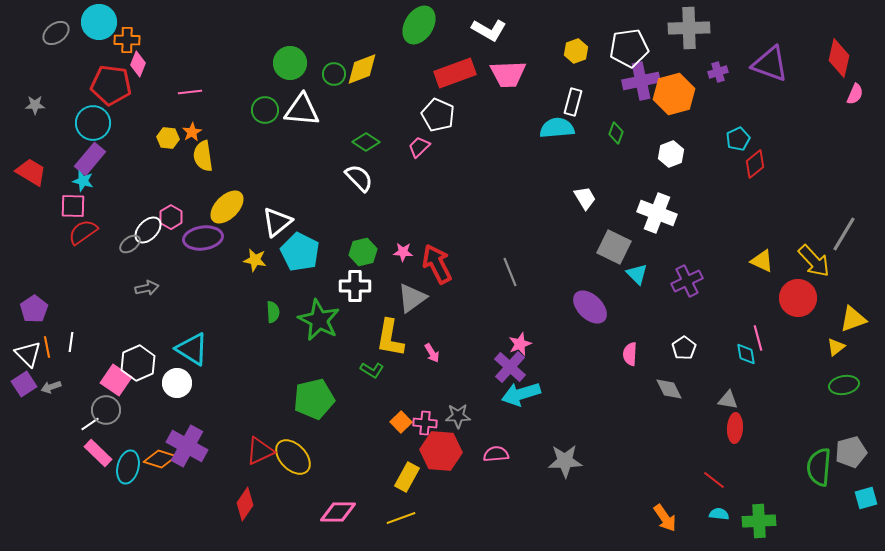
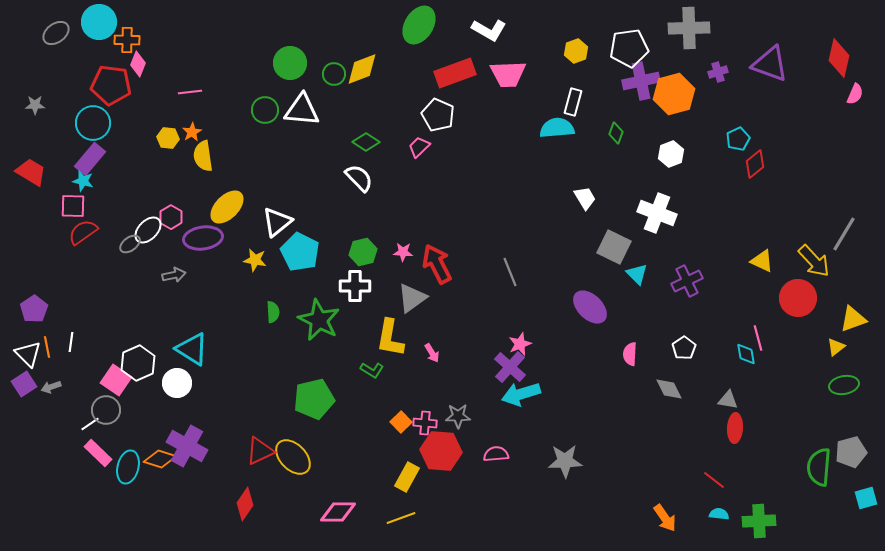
gray arrow at (147, 288): moved 27 px right, 13 px up
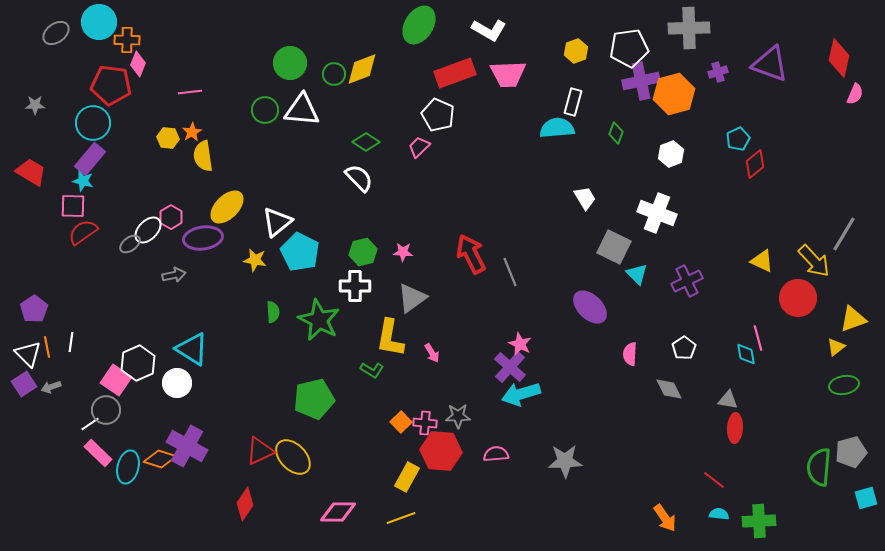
red arrow at (437, 264): moved 34 px right, 10 px up
pink star at (520, 344): rotated 25 degrees counterclockwise
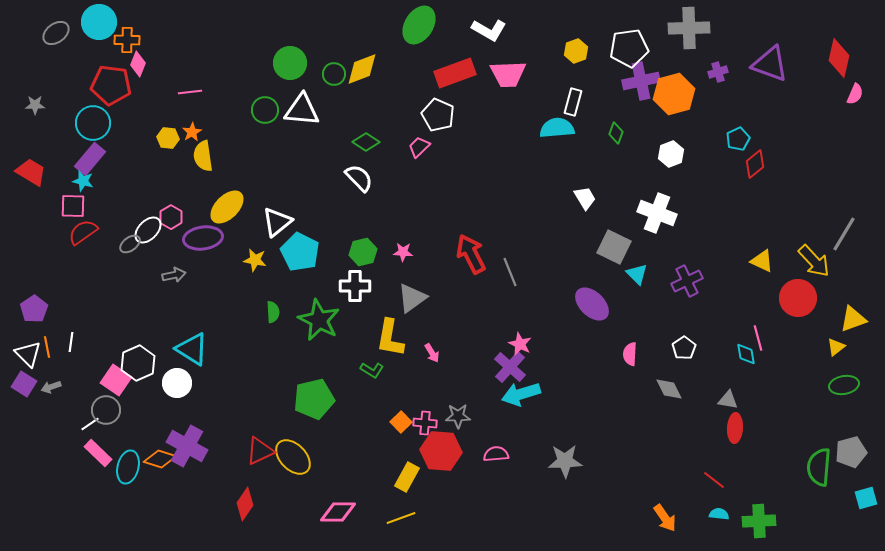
purple ellipse at (590, 307): moved 2 px right, 3 px up
purple square at (24, 384): rotated 25 degrees counterclockwise
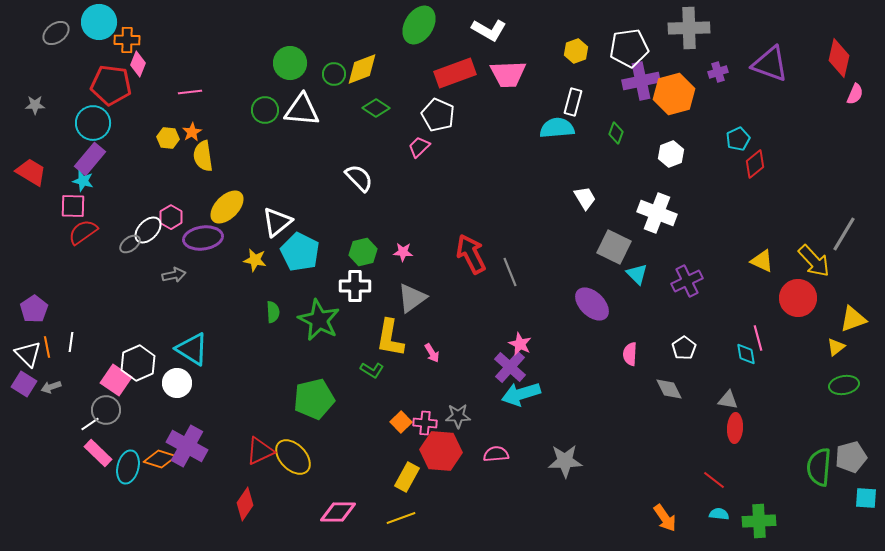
green diamond at (366, 142): moved 10 px right, 34 px up
gray pentagon at (851, 452): moved 5 px down
cyan square at (866, 498): rotated 20 degrees clockwise
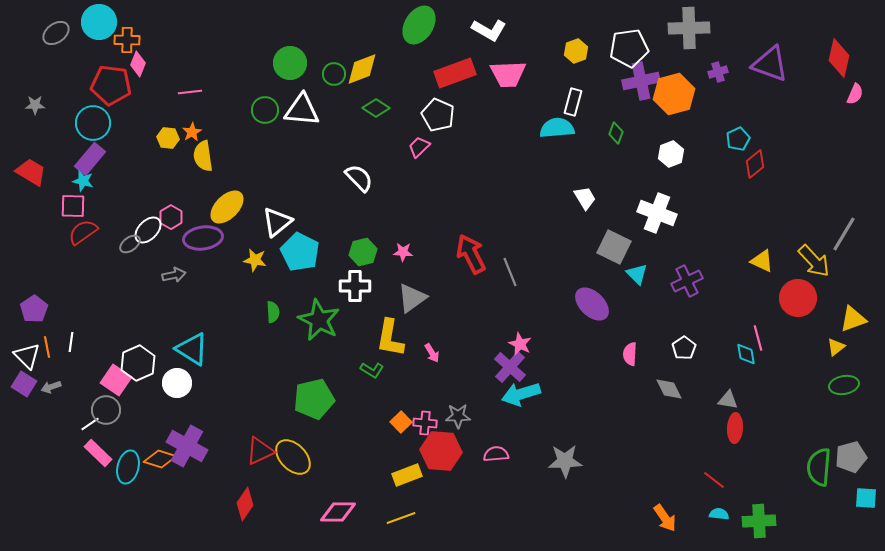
white triangle at (28, 354): moved 1 px left, 2 px down
yellow rectangle at (407, 477): moved 2 px up; rotated 40 degrees clockwise
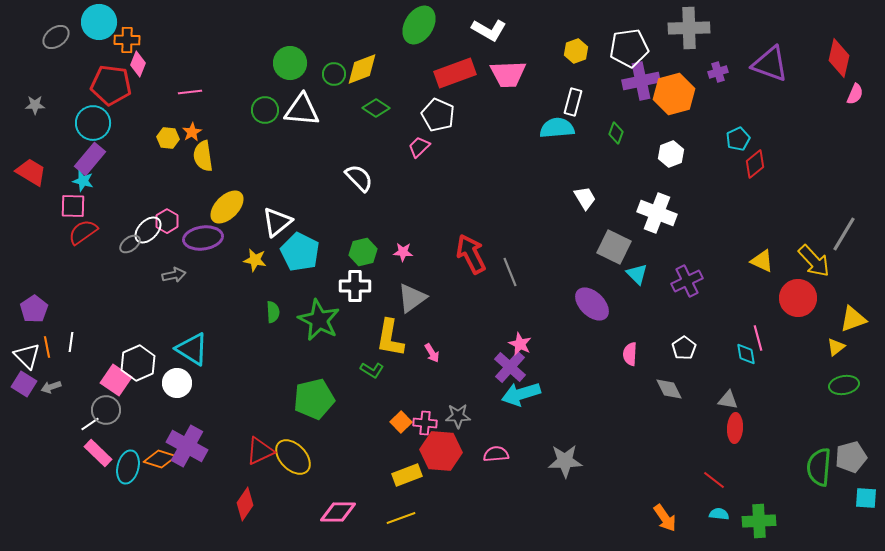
gray ellipse at (56, 33): moved 4 px down
pink hexagon at (171, 217): moved 4 px left, 4 px down
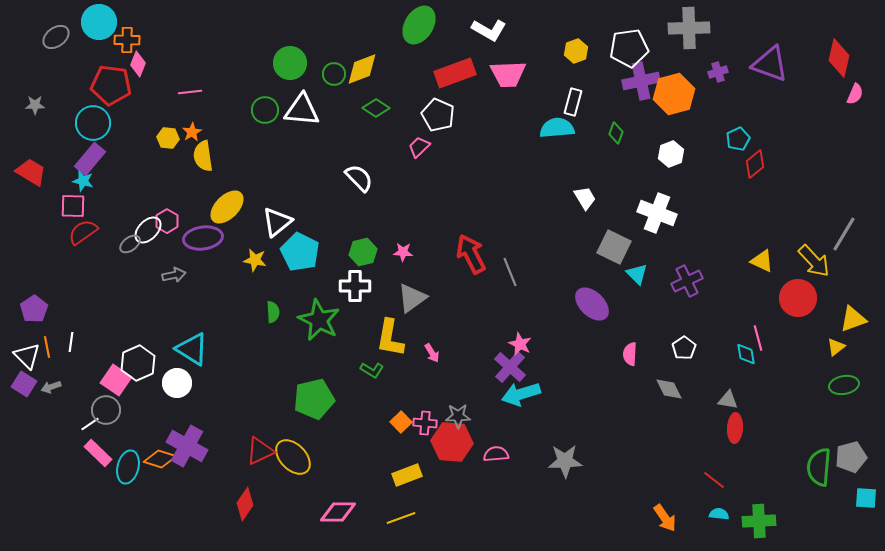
red hexagon at (441, 451): moved 11 px right, 9 px up
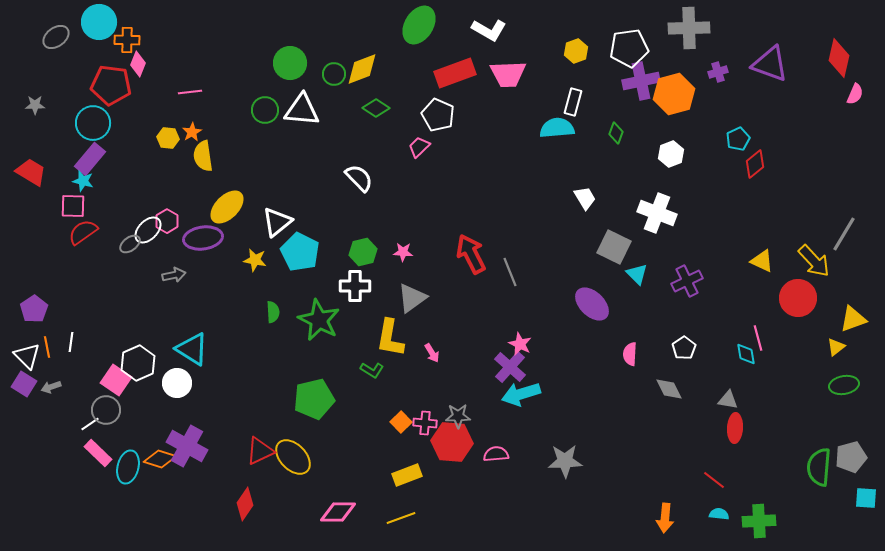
orange arrow at (665, 518): rotated 40 degrees clockwise
